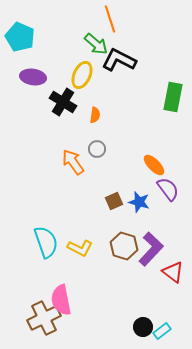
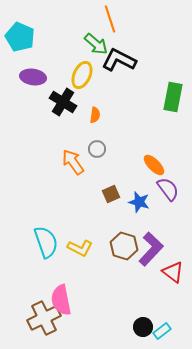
brown square: moved 3 px left, 7 px up
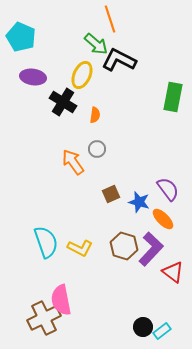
cyan pentagon: moved 1 px right
orange ellipse: moved 9 px right, 54 px down
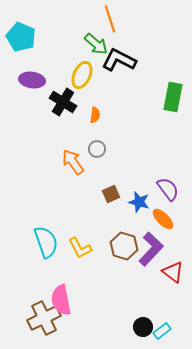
purple ellipse: moved 1 px left, 3 px down
yellow L-shape: rotated 35 degrees clockwise
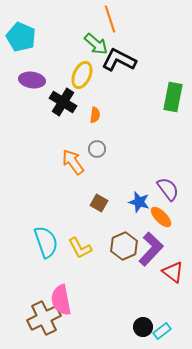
brown square: moved 12 px left, 9 px down; rotated 36 degrees counterclockwise
orange ellipse: moved 2 px left, 2 px up
brown hexagon: rotated 20 degrees clockwise
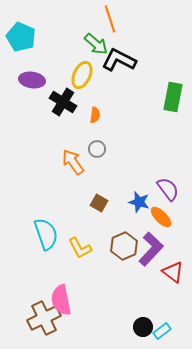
cyan semicircle: moved 8 px up
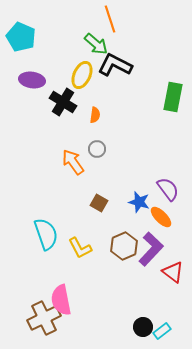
black L-shape: moved 4 px left, 5 px down
